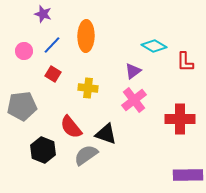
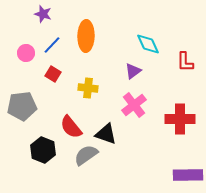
cyan diamond: moved 6 px left, 2 px up; rotated 35 degrees clockwise
pink circle: moved 2 px right, 2 px down
pink cross: moved 5 px down
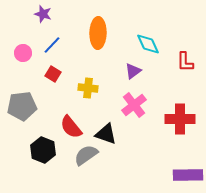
orange ellipse: moved 12 px right, 3 px up
pink circle: moved 3 px left
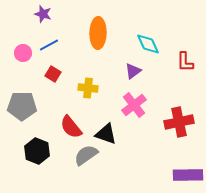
blue line: moved 3 px left; rotated 18 degrees clockwise
gray pentagon: rotated 8 degrees clockwise
red cross: moved 1 px left, 3 px down; rotated 12 degrees counterclockwise
black hexagon: moved 6 px left, 1 px down
